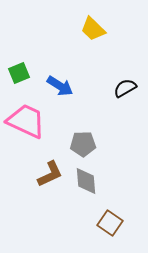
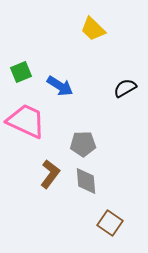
green square: moved 2 px right, 1 px up
brown L-shape: rotated 28 degrees counterclockwise
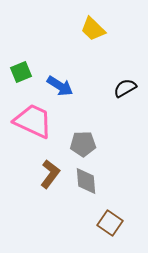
pink trapezoid: moved 7 px right
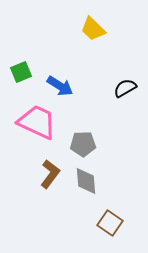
pink trapezoid: moved 4 px right, 1 px down
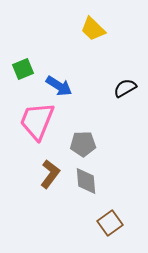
green square: moved 2 px right, 3 px up
blue arrow: moved 1 px left
pink trapezoid: moved 1 px up; rotated 93 degrees counterclockwise
brown square: rotated 20 degrees clockwise
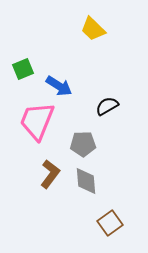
black semicircle: moved 18 px left, 18 px down
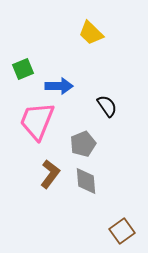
yellow trapezoid: moved 2 px left, 4 px down
blue arrow: rotated 32 degrees counterclockwise
black semicircle: rotated 85 degrees clockwise
gray pentagon: rotated 20 degrees counterclockwise
brown square: moved 12 px right, 8 px down
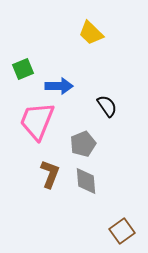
brown L-shape: rotated 16 degrees counterclockwise
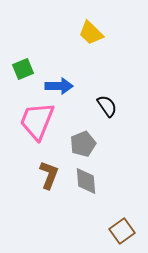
brown L-shape: moved 1 px left, 1 px down
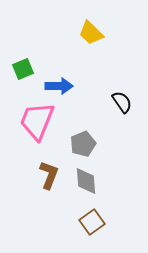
black semicircle: moved 15 px right, 4 px up
brown square: moved 30 px left, 9 px up
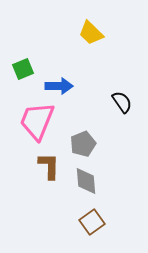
brown L-shape: moved 9 px up; rotated 20 degrees counterclockwise
